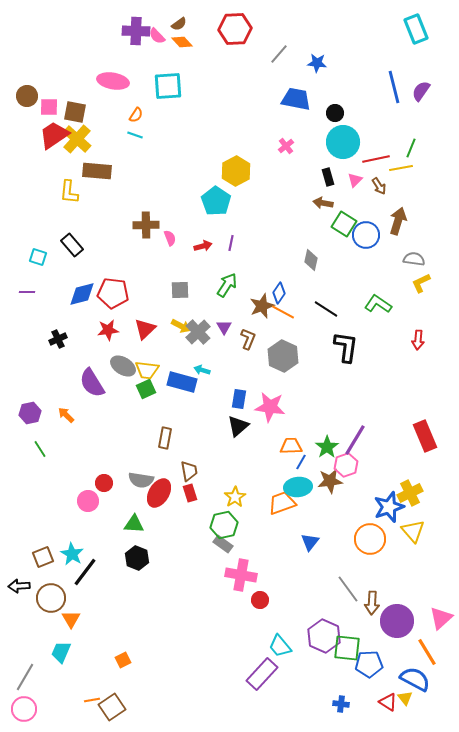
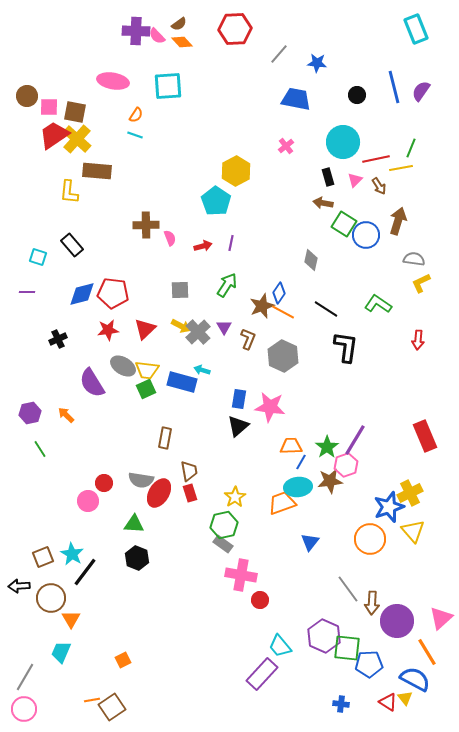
black circle at (335, 113): moved 22 px right, 18 px up
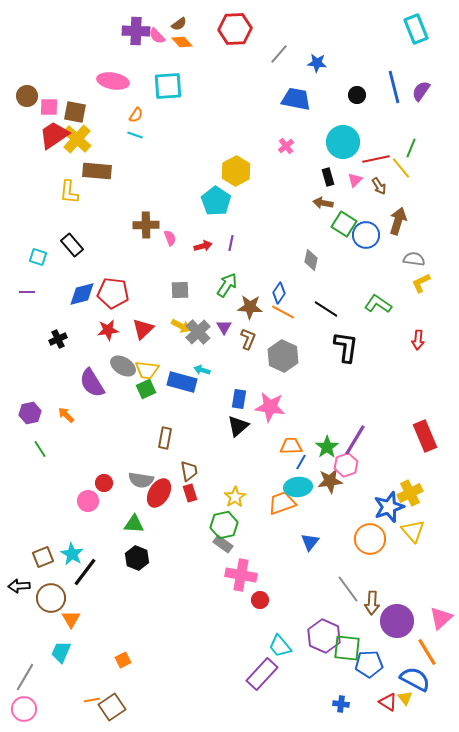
yellow line at (401, 168): rotated 60 degrees clockwise
brown star at (262, 306): moved 12 px left, 1 px down; rotated 25 degrees clockwise
red triangle at (145, 329): moved 2 px left
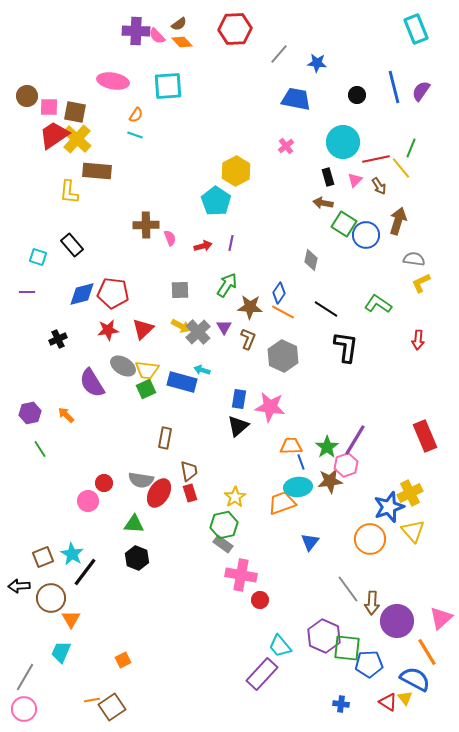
blue line at (301, 462): rotated 49 degrees counterclockwise
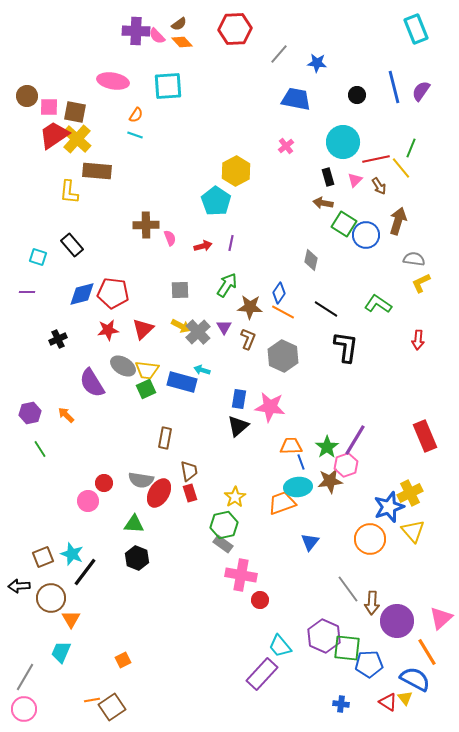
cyan star at (72, 554): rotated 10 degrees counterclockwise
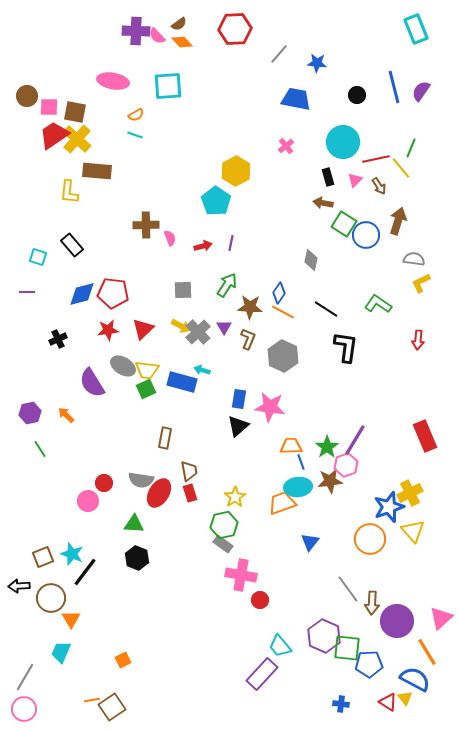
orange semicircle at (136, 115): rotated 28 degrees clockwise
gray square at (180, 290): moved 3 px right
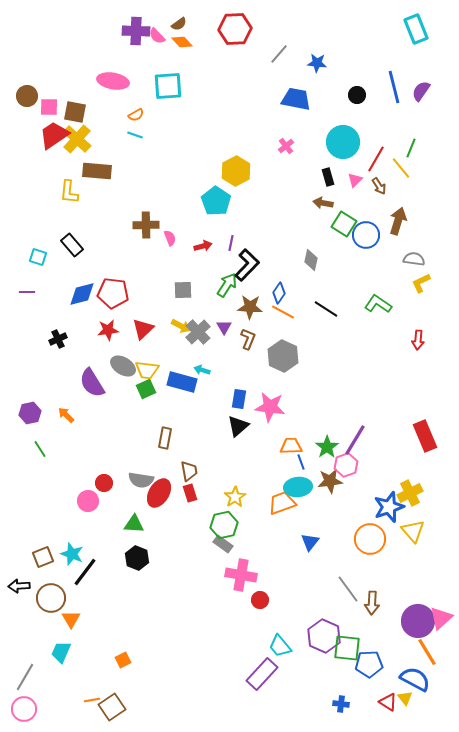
red line at (376, 159): rotated 48 degrees counterclockwise
black L-shape at (346, 347): moved 99 px left, 82 px up; rotated 36 degrees clockwise
purple circle at (397, 621): moved 21 px right
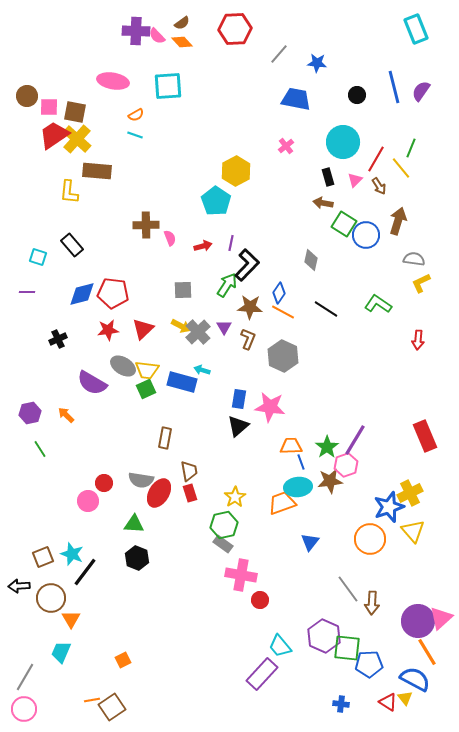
brown semicircle at (179, 24): moved 3 px right, 1 px up
purple semicircle at (92, 383): rotated 28 degrees counterclockwise
